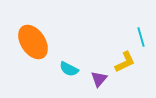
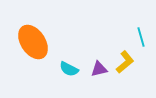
yellow L-shape: rotated 15 degrees counterclockwise
purple triangle: moved 10 px up; rotated 36 degrees clockwise
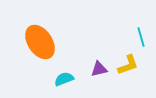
orange ellipse: moved 7 px right
yellow L-shape: moved 3 px right, 3 px down; rotated 20 degrees clockwise
cyan semicircle: moved 5 px left, 10 px down; rotated 132 degrees clockwise
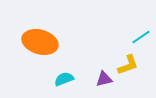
cyan line: rotated 72 degrees clockwise
orange ellipse: rotated 40 degrees counterclockwise
purple triangle: moved 5 px right, 10 px down
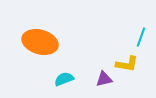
cyan line: rotated 36 degrees counterclockwise
yellow L-shape: moved 1 px left, 1 px up; rotated 30 degrees clockwise
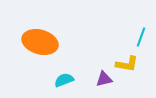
cyan semicircle: moved 1 px down
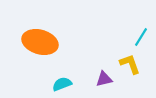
cyan line: rotated 12 degrees clockwise
yellow L-shape: moved 3 px right; rotated 120 degrees counterclockwise
cyan semicircle: moved 2 px left, 4 px down
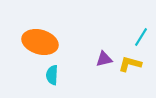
yellow L-shape: rotated 55 degrees counterclockwise
purple triangle: moved 20 px up
cyan semicircle: moved 10 px left, 9 px up; rotated 66 degrees counterclockwise
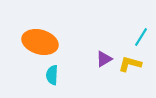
purple triangle: rotated 18 degrees counterclockwise
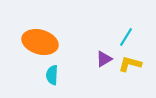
cyan line: moved 15 px left
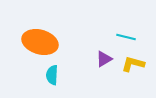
cyan line: rotated 72 degrees clockwise
yellow L-shape: moved 3 px right
